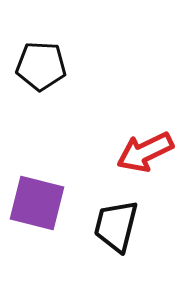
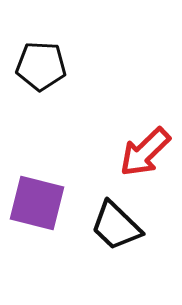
red arrow: rotated 18 degrees counterclockwise
black trapezoid: rotated 60 degrees counterclockwise
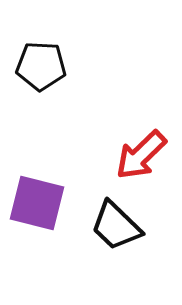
red arrow: moved 4 px left, 3 px down
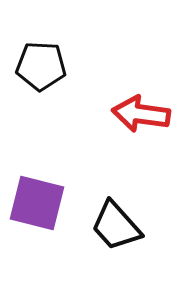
red arrow: moved 41 px up; rotated 52 degrees clockwise
black trapezoid: rotated 4 degrees clockwise
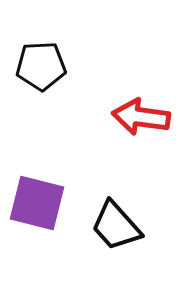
black pentagon: rotated 6 degrees counterclockwise
red arrow: moved 3 px down
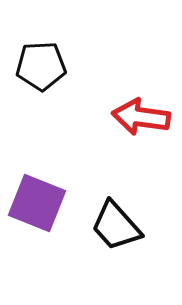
purple square: rotated 8 degrees clockwise
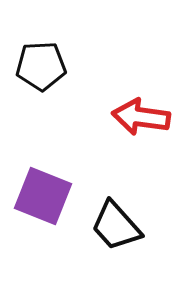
purple square: moved 6 px right, 7 px up
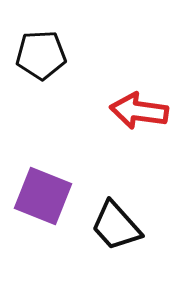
black pentagon: moved 11 px up
red arrow: moved 2 px left, 6 px up
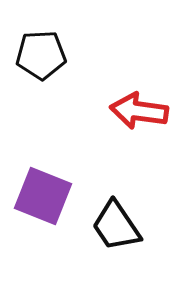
black trapezoid: rotated 8 degrees clockwise
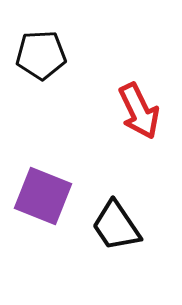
red arrow: rotated 124 degrees counterclockwise
